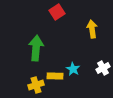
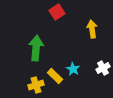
yellow rectangle: rotated 42 degrees clockwise
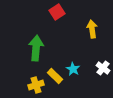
white cross: rotated 24 degrees counterclockwise
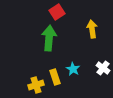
green arrow: moved 13 px right, 10 px up
yellow rectangle: moved 1 px down; rotated 28 degrees clockwise
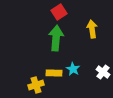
red square: moved 2 px right
green arrow: moved 7 px right
white cross: moved 4 px down
yellow rectangle: moved 1 px left, 4 px up; rotated 70 degrees counterclockwise
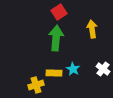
white cross: moved 3 px up
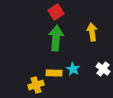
red square: moved 3 px left
yellow arrow: moved 3 px down
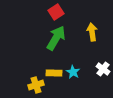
green arrow: rotated 25 degrees clockwise
cyan star: moved 3 px down
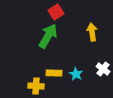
green arrow: moved 8 px left, 2 px up
cyan star: moved 3 px right, 2 px down
yellow cross: moved 1 px down; rotated 21 degrees clockwise
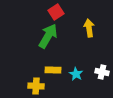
yellow arrow: moved 3 px left, 4 px up
white cross: moved 1 px left, 3 px down; rotated 24 degrees counterclockwise
yellow rectangle: moved 1 px left, 3 px up
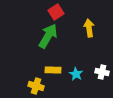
yellow cross: rotated 14 degrees clockwise
